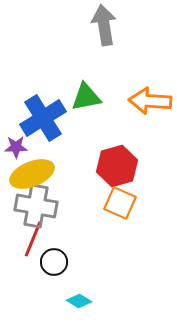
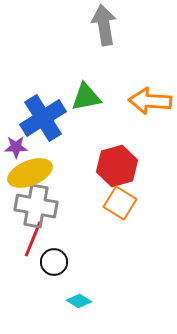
yellow ellipse: moved 2 px left, 1 px up
orange square: rotated 8 degrees clockwise
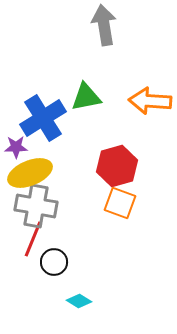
orange square: rotated 12 degrees counterclockwise
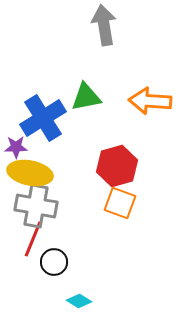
yellow ellipse: rotated 33 degrees clockwise
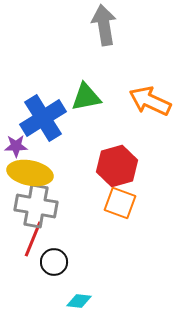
orange arrow: rotated 21 degrees clockwise
purple star: moved 1 px up
cyan diamond: rotated 25 degrees counterclockwise
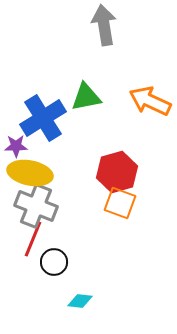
red hexagon: moved 6 px down
gray cross: rotated 12 degrees clockwise
cyan diamond: moved 1 px right
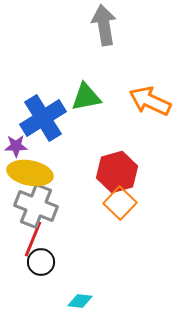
orange square: rotated 24 degrees clockwise
black circle: moved 13 px left
